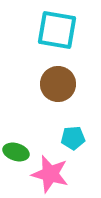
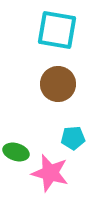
pink star: moved 1 px up
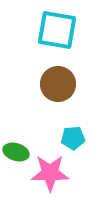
pink star: rotated 15 degrees counterclockwise
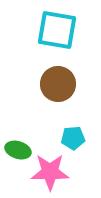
green ellipse: moved 2 px right, 2 px up
pink star: moved 1 px up
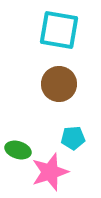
cyan square: moved 2 px right
brown circle: moved 1 px right
pink star: rotated 18 degrees counterclockwise
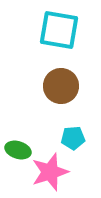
brown circle: moved 2 px right, 2 px down
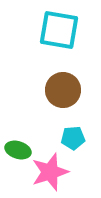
brown circle: moved 2 px right, 4 px down
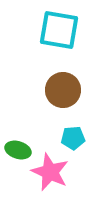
pink star: rotated 30 degrees counterclockwise
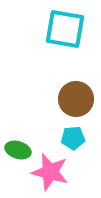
cyan square: moved 6 px right, 1 px up
brown circle: moved 13 px right, 9 px down
pink star: rotated 9 degrees counterclockwise
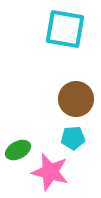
green ellipse: rotated 45 degrees counterclockwise
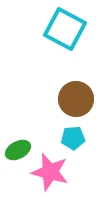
cyan square: rotated 18 degrees clockwise
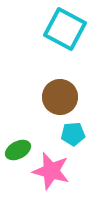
brown circle: moved 16 px left, 2 px up
cyan pentagon: moved 4 px up
pink star: moved 1 px right, 1 px up
